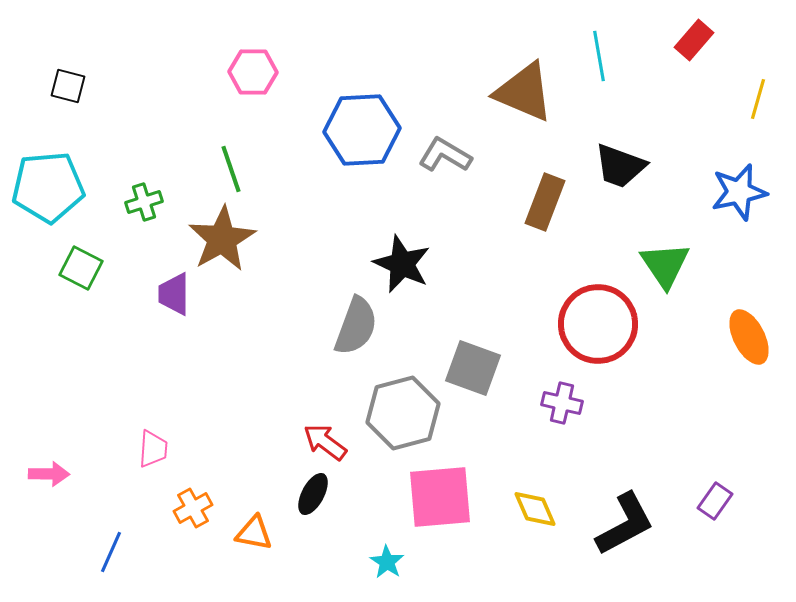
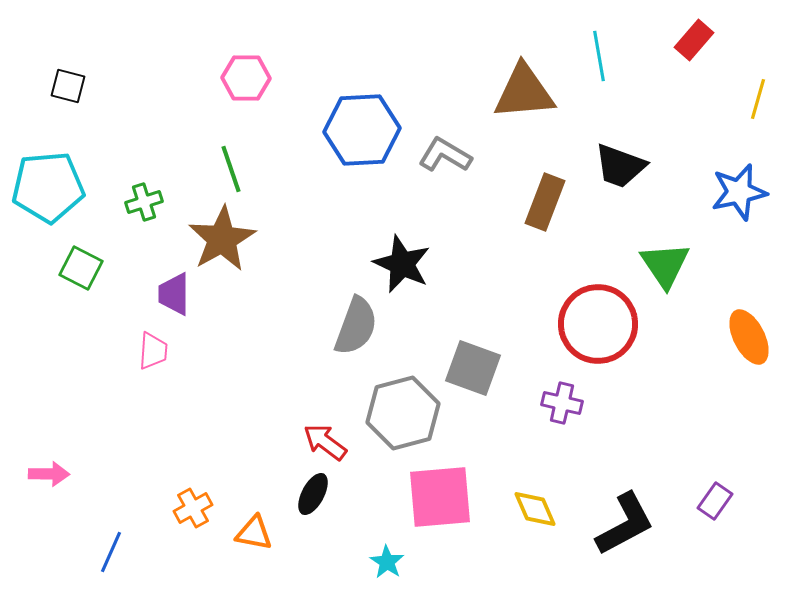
pink hexagon: moved 7 px left, 6 px down
brown triangle: rotated 28 degrees counterclockwise
pink trapezoid: moved 98 px up
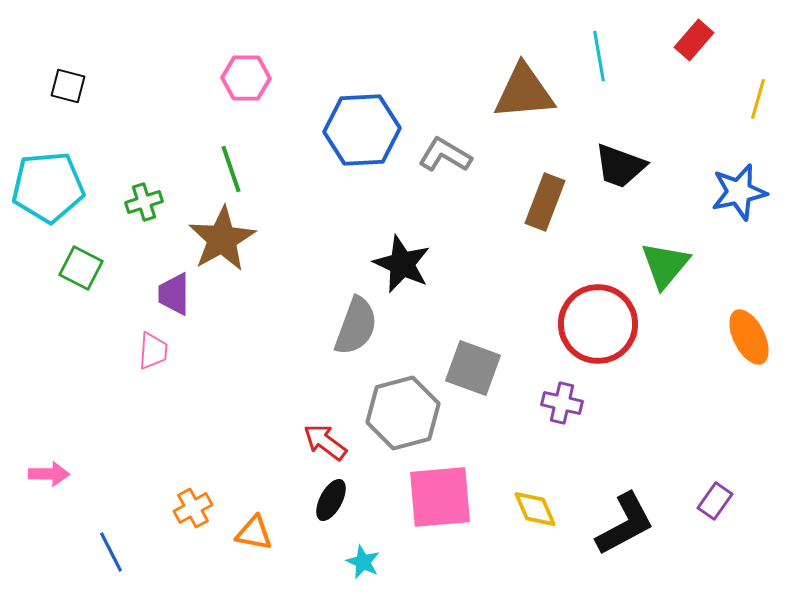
green triangle: rotated 14 degrees clockwise
black ellipse: moved 18 px right, 6 px down
blue line: rotated 51 degrees counterclockwise
cyan star: moved 24 px left; rotated 8 degrees counterclockwise
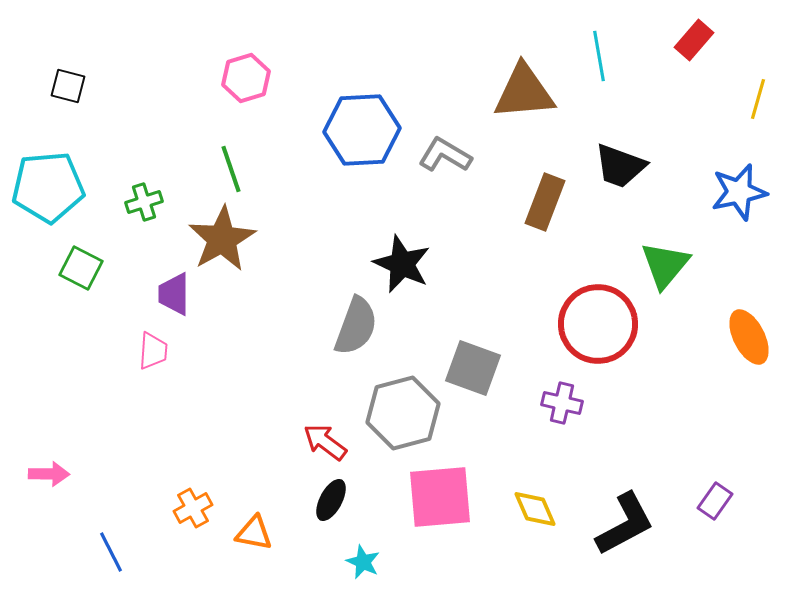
pink hexagon: rotated 18 degrees counterclockwise
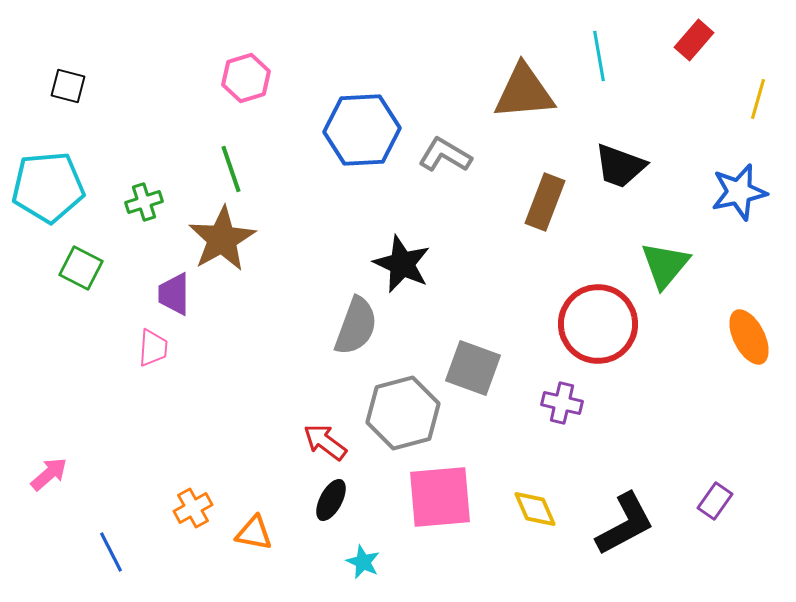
pink trapezoid: moved 3 px up
pink arrow: rotated 42 degrees counterclockwise
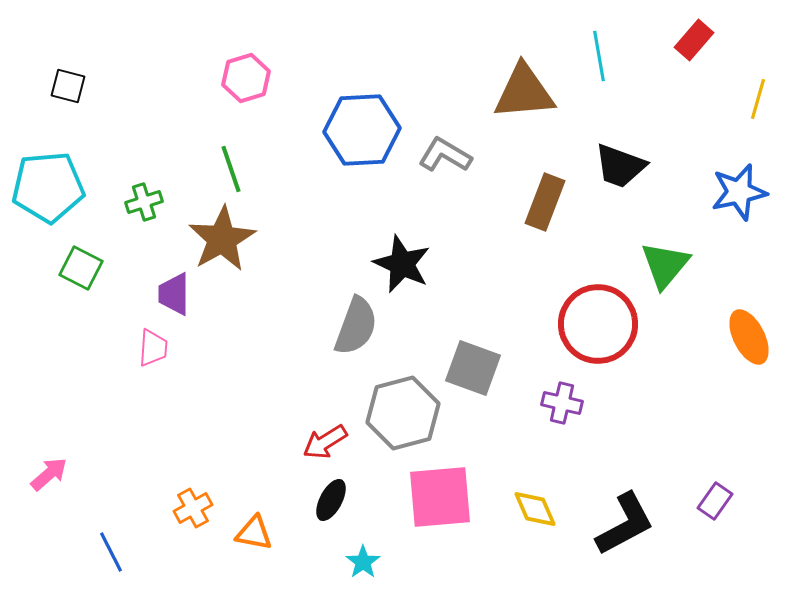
red arrow: rotated 69 degrees counterclockwise
cyan star: rotated 12 degrees clockwise
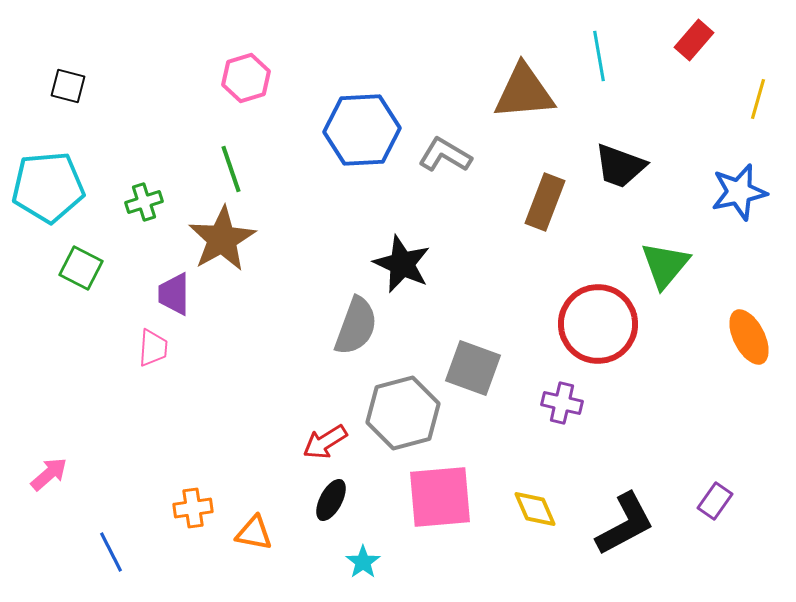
orange cross: rotated 21 degrees clockwise
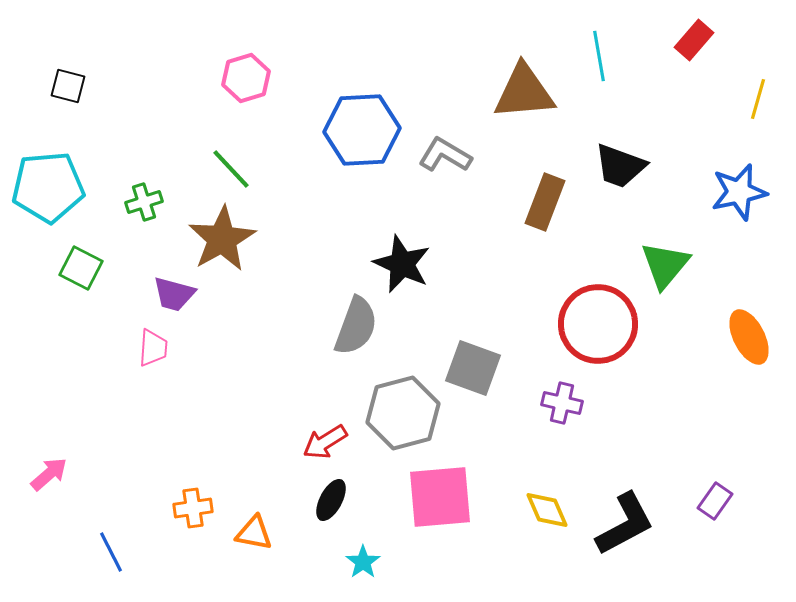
green line: rotated 24 degrees counterclockwise
purple trapezoid: rotated 75 degrees counterclockwise
yellow diamond: moved 12 px right, 1 px down
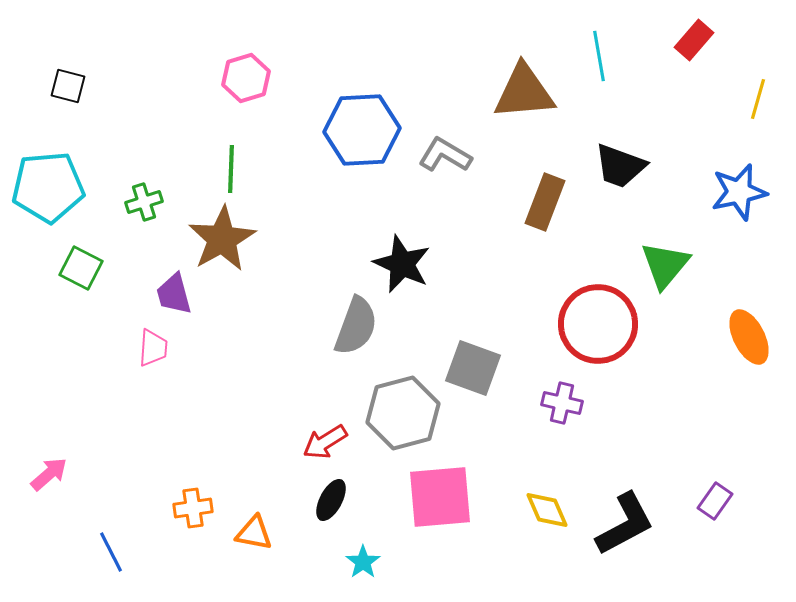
green line: rotated 45 degrees clockwise
purple trapezoid: rotated 60 degrees clockwise
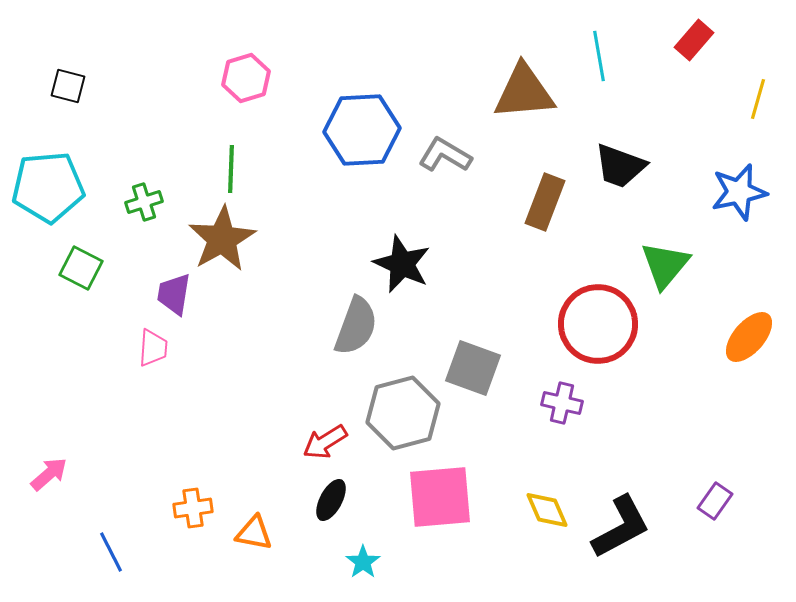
purple trapezoid: rotated 24 degrees clockwise
orange ellipse: rotated 68 degrees clockwise
black L-shape: moved 4 px left, 3 px down
